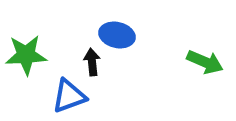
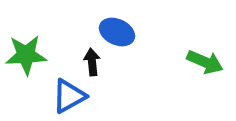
blue ellipse: moved 3 px up; rotated 12 degrees clockwise
blue triangle: rotated 9 degrees counterclockwise
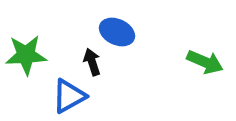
black arrow: rotated 12 degrees counterclockwise
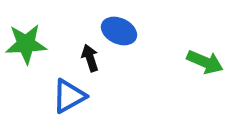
blue ellipse: moved 2 px right, 1 px up
green star: moved 11 px up
black arrow: moved 2 px left, 4 px up
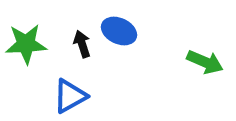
black arrow: moved 8 px left, 14 px up
blue triangle: moved 1 px right
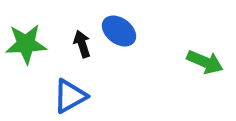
blue ellipse: rotated 12 degrees clockwise
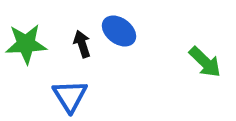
green arrow: rotated 21 degrees clockwise
blue triangle: rotated 33 degrees counterclockwise
